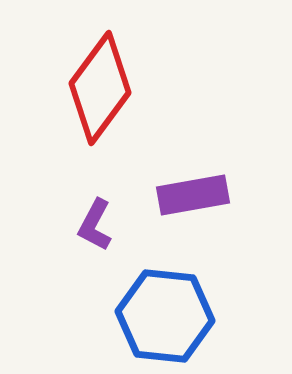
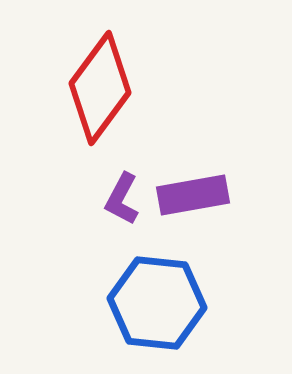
purple L-shape: moved 27 px right, 26 px up
blue hexagon: moved 8 px left, 13 px up
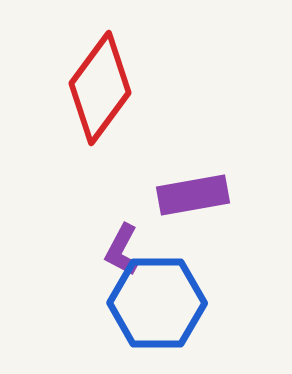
purple L-shape: moved 51 px down
blue hexagon: rotated 6 degrees counterclockwise
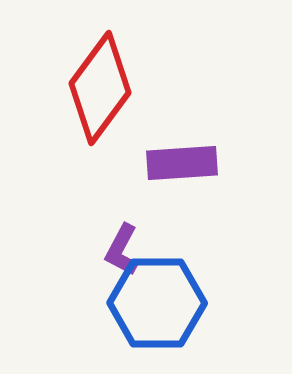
purple rectangle: moved 11 px left, 32 px up; rotated 6 degrees clockwise
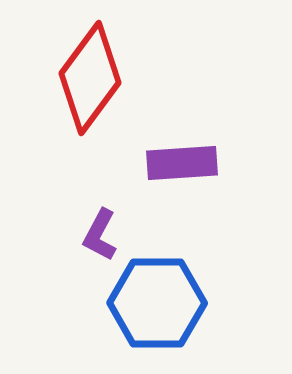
red diamond: moved 10 px left, 10 px up
purple L-shape: moved 22 px left, 15 px up
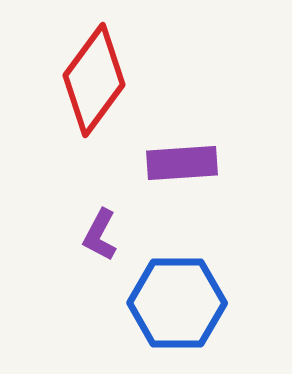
red diamond: moved 4 px right, 2 px down
blue hexagon: moved 20 px right
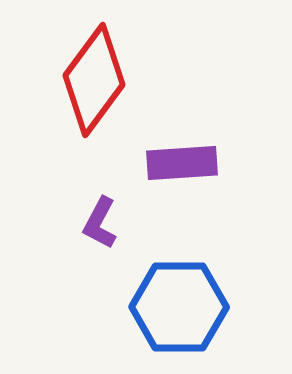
purple L-shape: moved 12 px up
blue hexagon: moved 2 px right, 4 px down
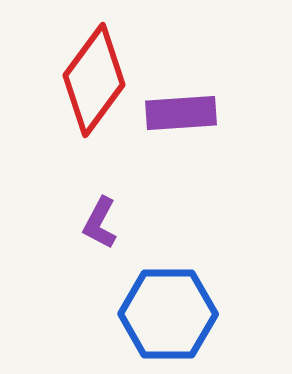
purple rectangle: moved 1 px left, 50 px up
blue hexagon: moved 11 px left, 7 px down
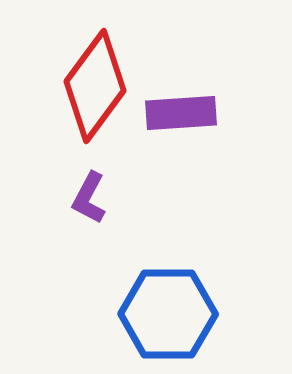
red diamond: moved 1 px right, 6 px down
purple L-shape: moved 11 px left, 25 px up
